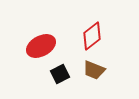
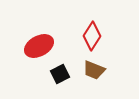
red diamond: rotated 20 degrees counterclockwise
red ellipse: moved 2 px left
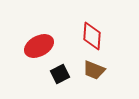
red diamond: rotated 28 degrees counterclockwise
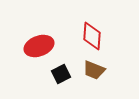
red ellipse: rotated 8 degrees clockwise
black square: moved 1 px right
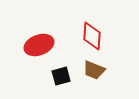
red ellipse: moved 1 px up
black square: moved 2 px down; rotated 12 degrees clockwise
